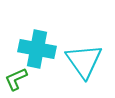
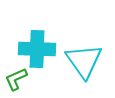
cyan cross: rotated 9 degrees counterclockwise
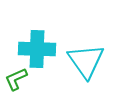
cyan triangle: moved 2 px right
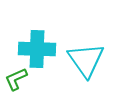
cyan triangle: moved 1 px up
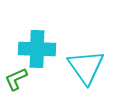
cyan triangle: moved 7 px down
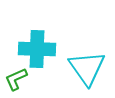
cyan triangle: moved 1 px right, 1 px down
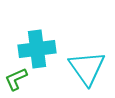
cyan cross: rotated 9 degrees counterclockwise
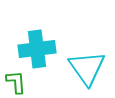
green L-shape: moved 3 px down; rotated 110 degrees clockwise
